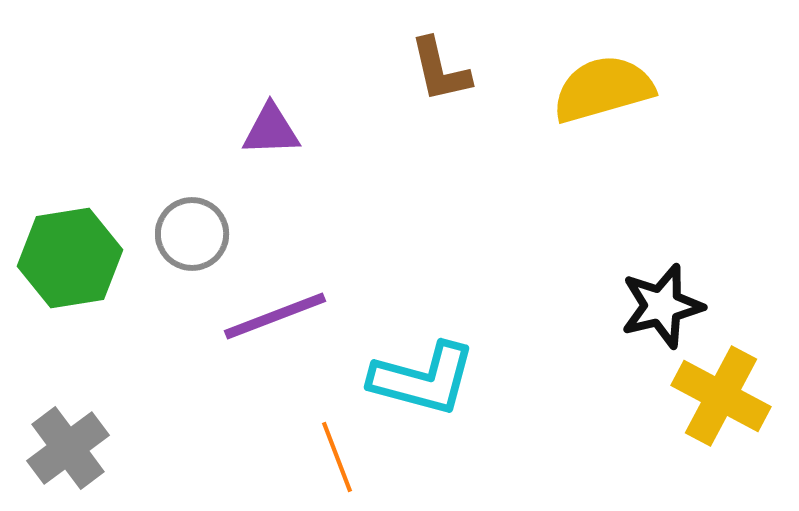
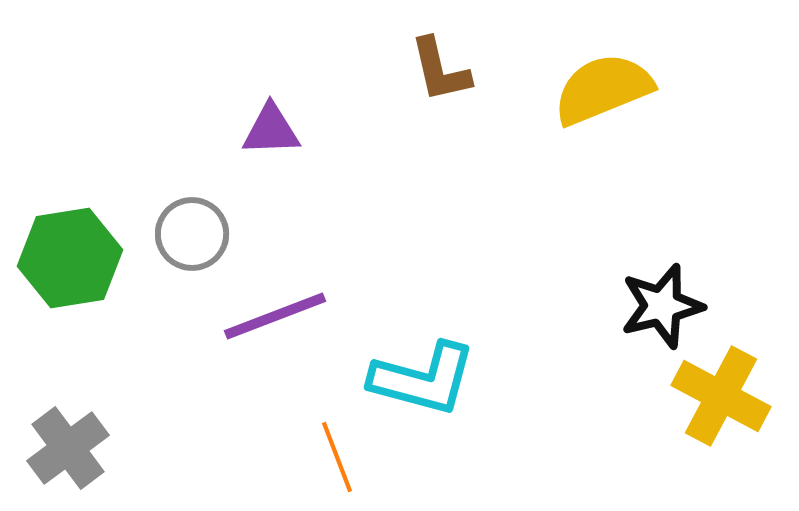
yellow semicircle: rotated 6 degrees counterclockwise
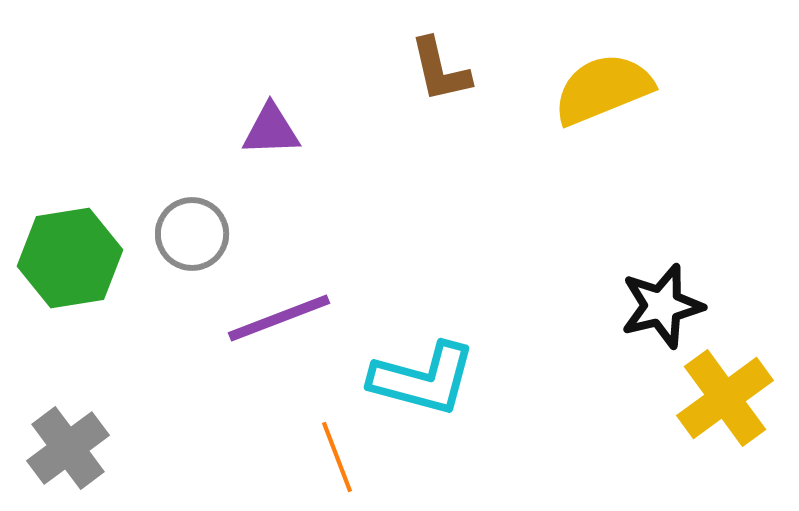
purple line: moved 4 px right, 2 px down
yellow cross: moved 4 px right, 2 px down; rotated 26 degrees clockwise
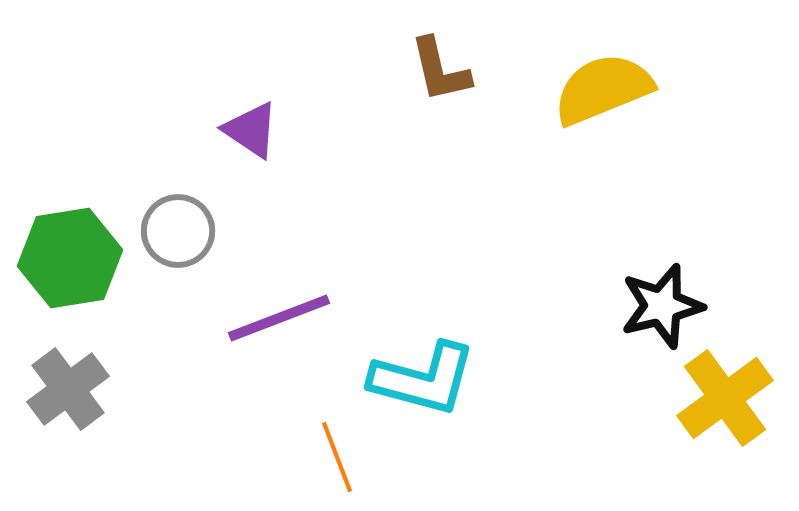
purple triangle: moved 20 px left; rotated 36 degrees clockwise
gray circle: moved 14 px left, 3 px up
gray cross: moved 59 px up
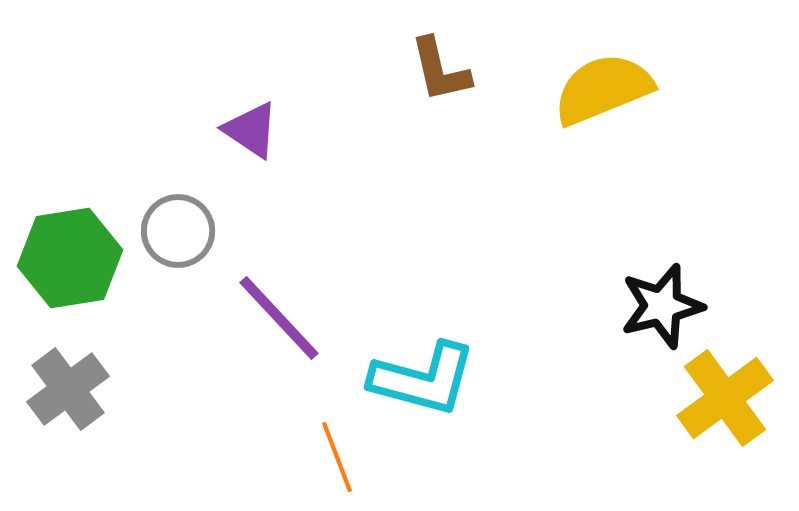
purple line: rotated 68 degrees clockwise
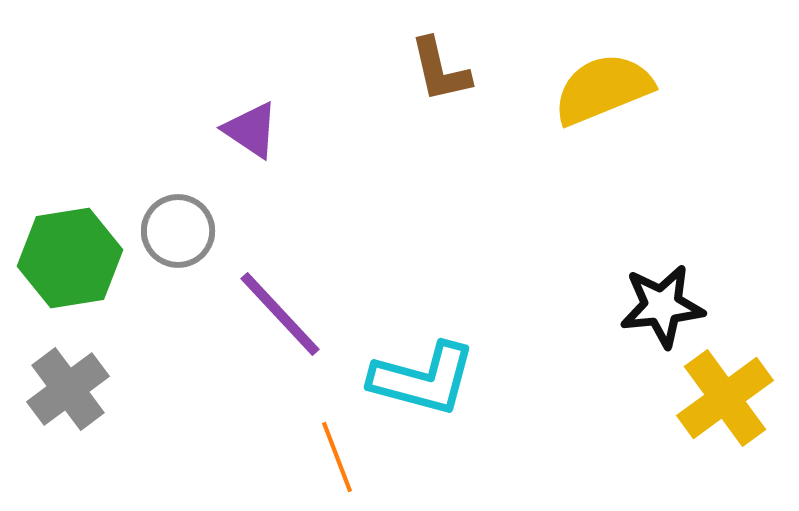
black star: rotated 8 degrees clockwise
purple line: moved 1 px right, 4 px up
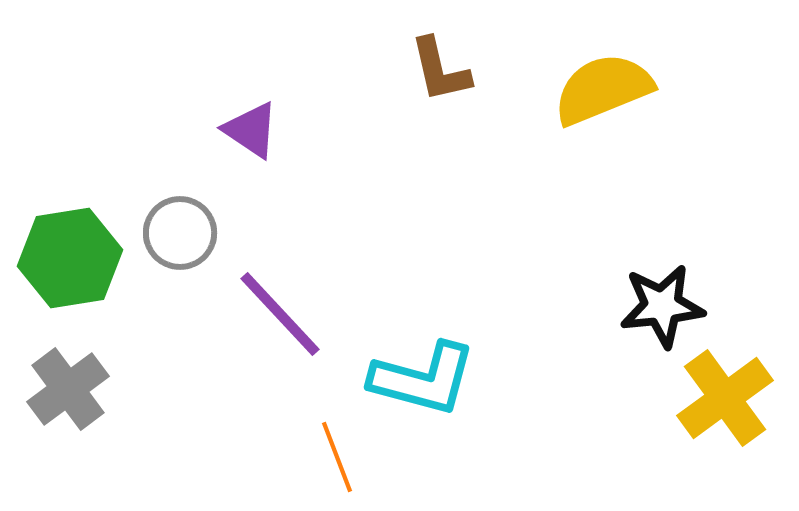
gray circle: moved 2 px right, 2 px down
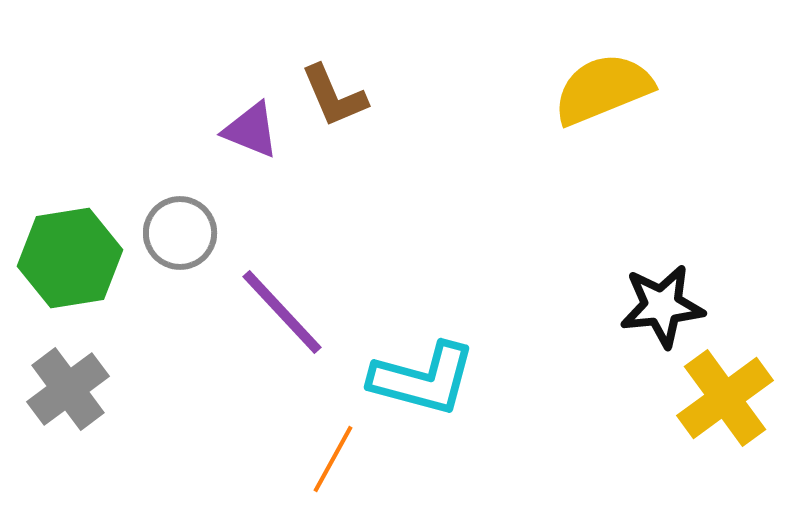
brown L-shape: moved 106 px left, 26 px down; rotated 10 degrees counterclockwise
purple triangle: rotated 12 degrees counterclockwise
purple line: moved 2 px right, 2 px up
orange line: moved 4 px left, 2 px down; rotated 50 degrees clockwise
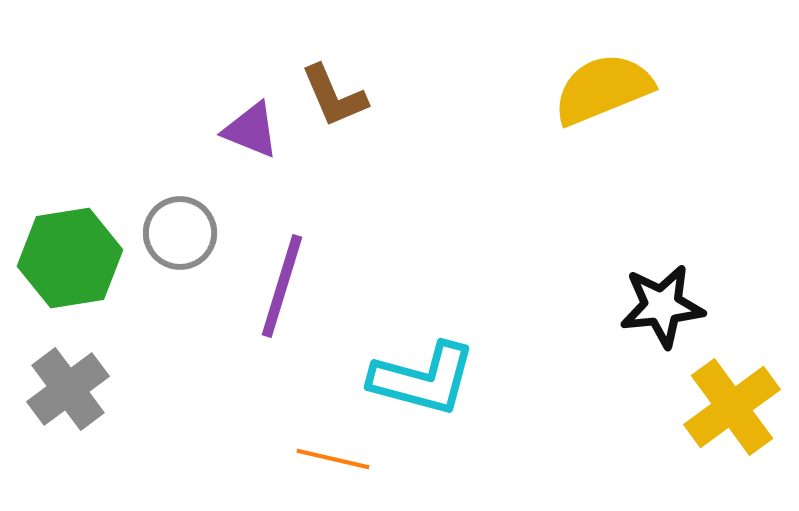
purple line: moved 26 px up; rotated 60 degrees clockwise
yellow cross: moved 7 px right, 9 px down
orange line: rotated 74 degrees clockwise
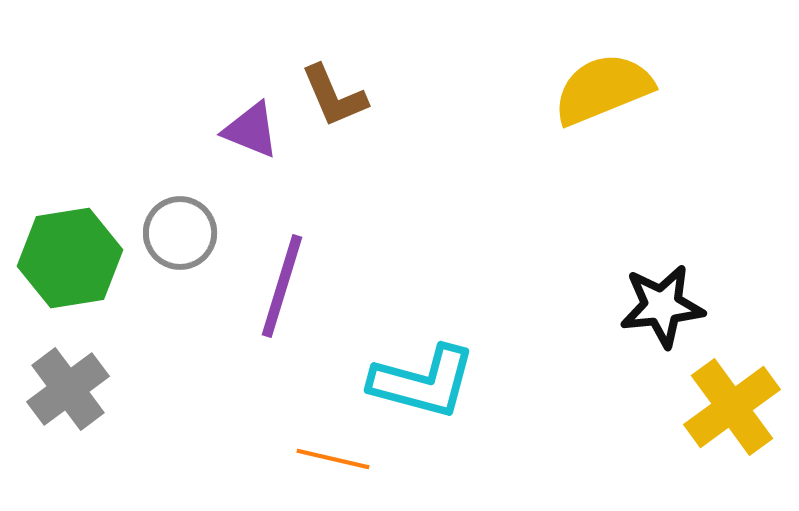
cyan L-shape: moved 3 px down
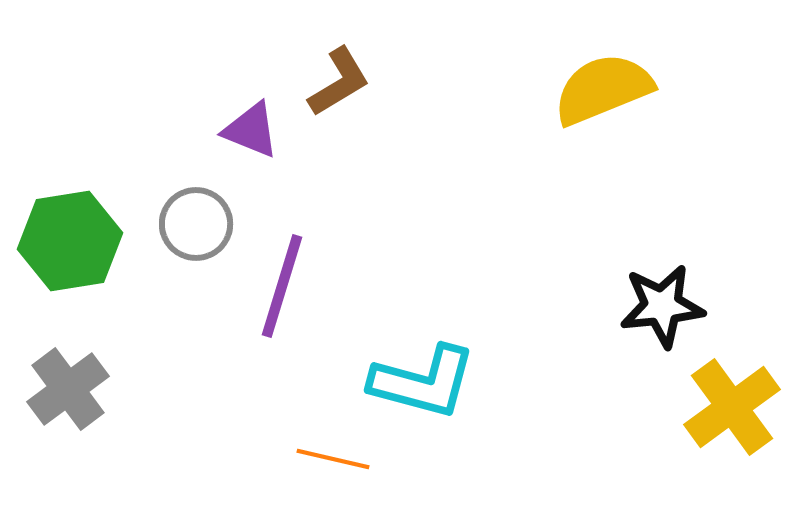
brown L-shape: moved 5 px right, 14 px up; rotated 98 degrees counterclockwise
gray circle: moved 16 px right, 9 px up
green hexagon: moved 17 px up
